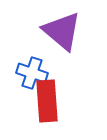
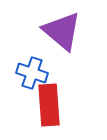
red rectangle: moved 2 px right, 4 px down
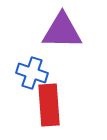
purple triangle: rotated 39 degrees counterclockwise
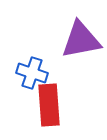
purple triangle: moved 19 px right, 9 px down; rotated 12 degrees counterclockwise
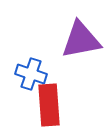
blue cross: moved 1 px left, 1 px down
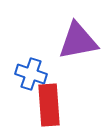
purple triangle: moved 3 px left, 1 px down
